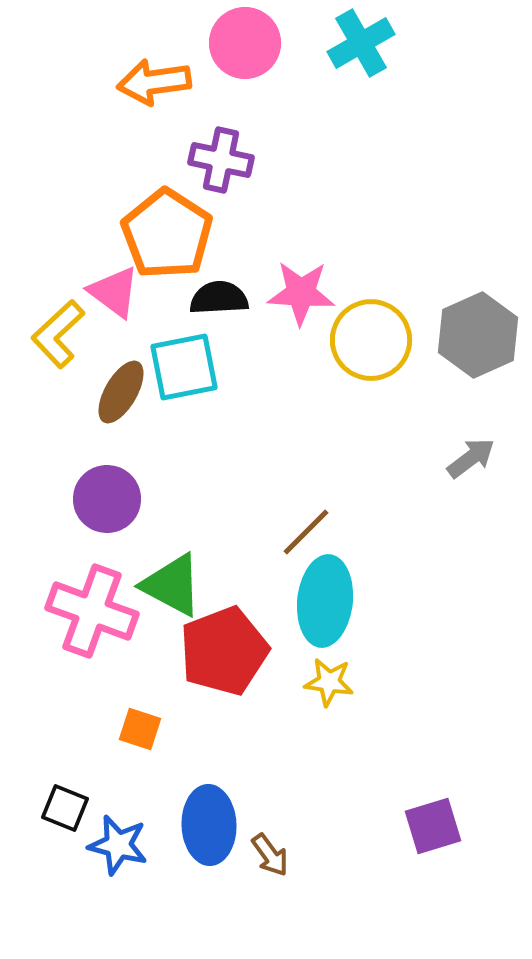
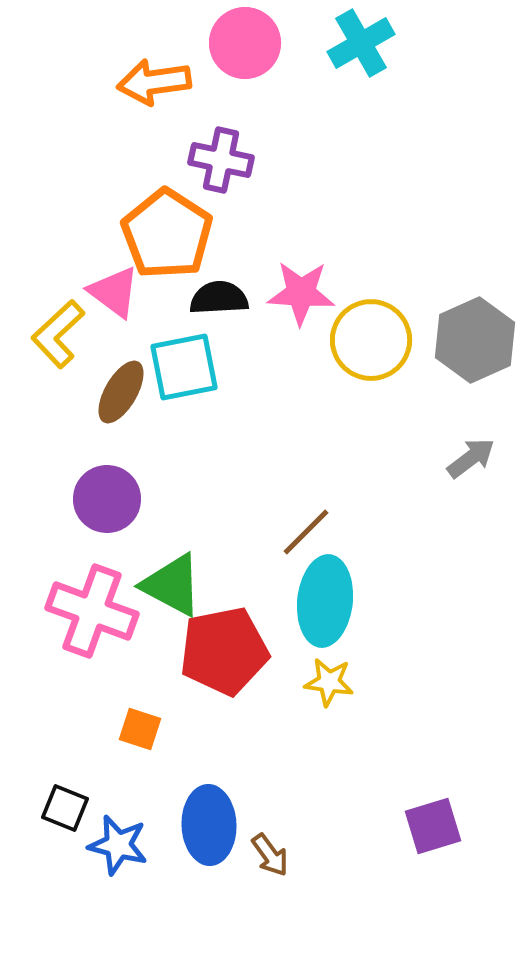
gray hexagon: moved 3 px left, 5 px down
red pentagon: rotated 10 degrees clockwise
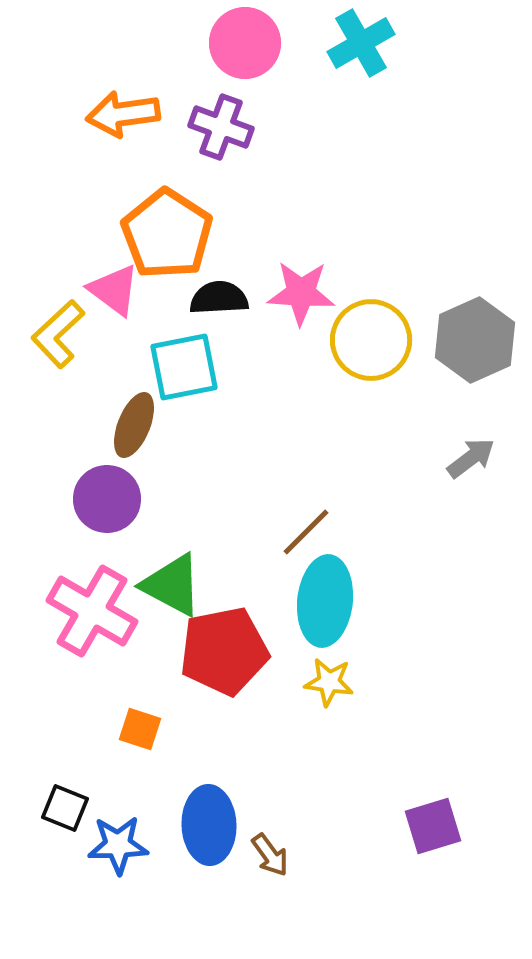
orange arrow: moved 31 px left, 32 px down
purple cross: moved 33 px up; rotated 8 degrees clockwise
pink triangle: moved 2 px up
brown ellipse: moved 13 px right, 33 px down; rotated 8 degrees counterclockwise
pink cross: rotated 10 degrees clockwise
blue star: rotated 16 degrees counterclockwise
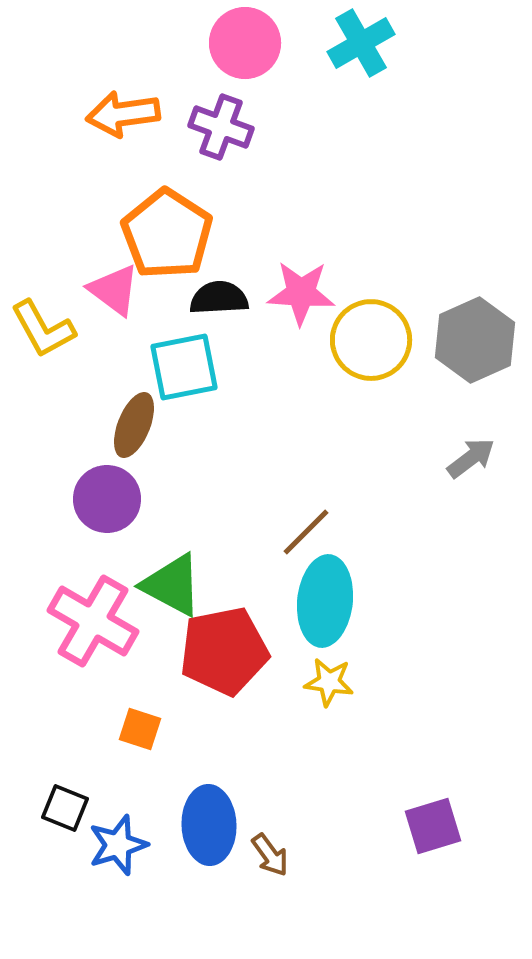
yellow L-shape: moved 15 px left, 5 px up; rotated 76 degrees counterclockwise
pink cross: moved 1 px right, 10 px down
blue star: rotated 16 degrees counterclockwise
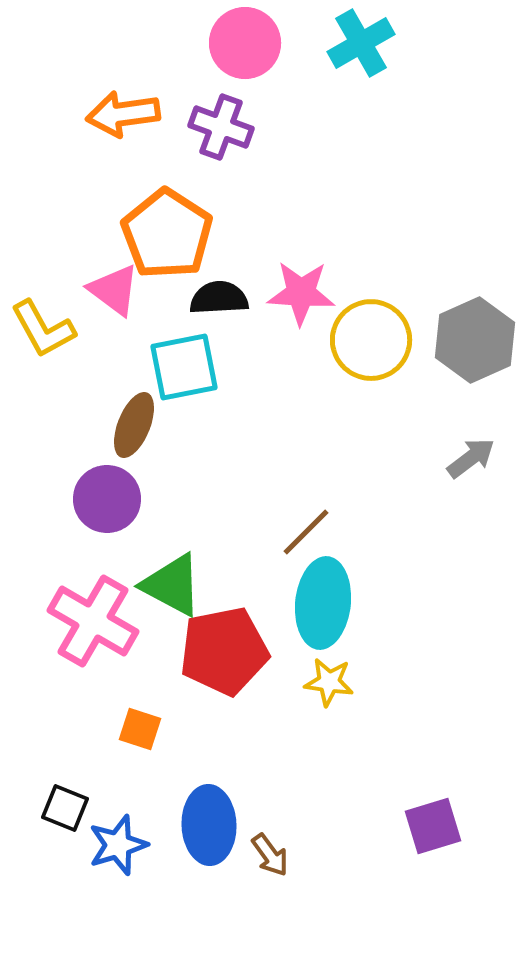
cyan ellipse: moved 2 px left, 2 px down
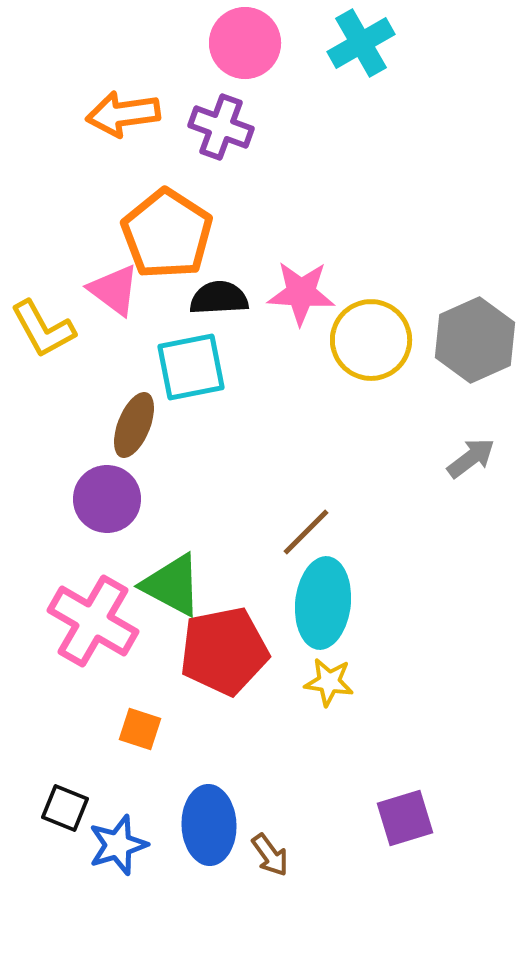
cyan square: moved 7 px right
purple square: moved 28 px left, 8 px up
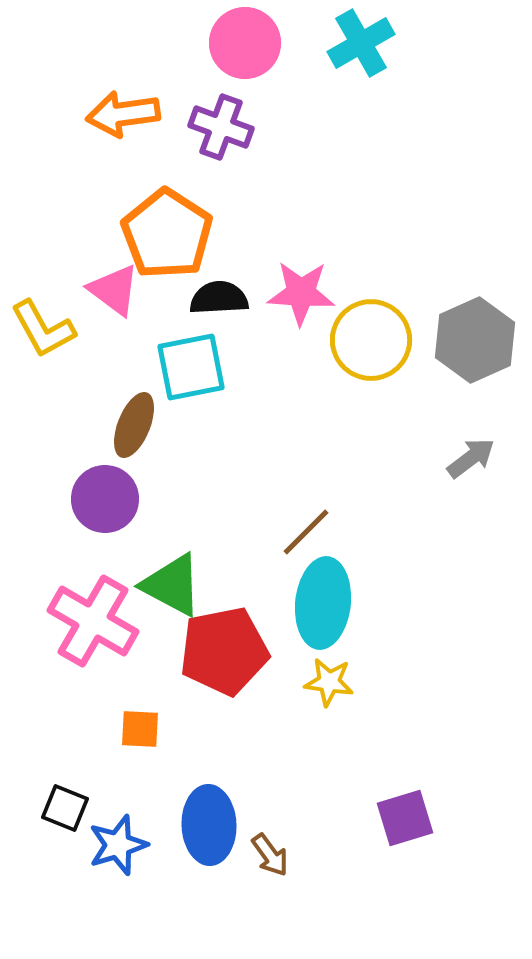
purple circle: moved 2 px left
orange square: rotated 15 degrees counterclockwise
